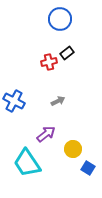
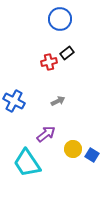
blue square: moved 4 px right, 13 px up
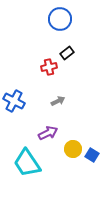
red cross: moved 5 px down
purple arrow: moved 2 px right, 1 px up; rotated 12 degrees clockwise
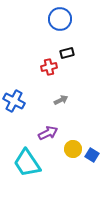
black rectangle: rotated 24 degrees clockwise
gray arrow: moved 3 px right, 1 px up
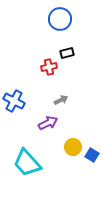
purple arrow: moved 10 px up
yellow circle: moved 2 px up
cyan trapezoid: rotated 8 degrees counterclockwise
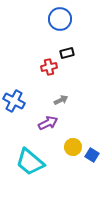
cyan trapezoid: moved 3 px right, 1 px up; rotated 8 degrees counterclockwise
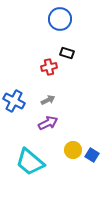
black rectangle: rotated 32 degrees clockwise
gray arrow: moved 13 px left
yellow circle: moved 3 px down
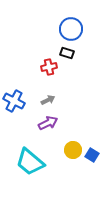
blue circle: moved 11 px right, 10 px down
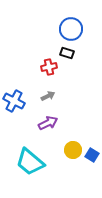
gray arrow: moved 4 px up
